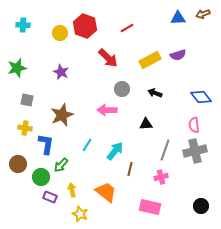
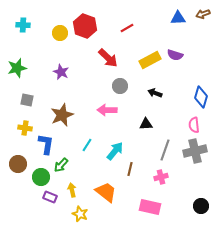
purple semicircle: moved 3 px left; rotated 35 degrees clockwise
gray circle: moved 2 px left, 3 px up
blue diamond: rotated 55 degrees clockwise
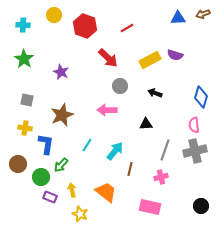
yellow circle: moved 6 px left, 18 px up
green star: moved 7 px right, 9 px up; rotated 24 degrees counterclockwise
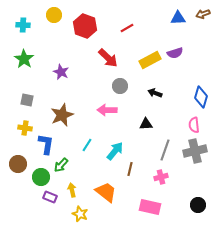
purple semicircle: moved 2 px up; rotated 35 degrees counterclockwise
black circle: moved 3 px left, 1 px up
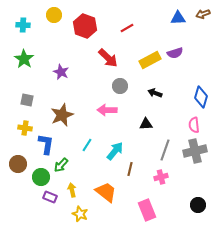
pink rectangle: moved 3 px left, 3 px down; rotated 55 degrees clockwise
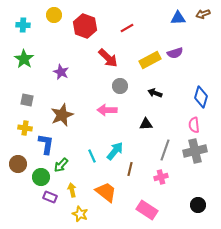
cyan line: moved 5 px right, 11 px down; rotated 56 degrees counterclockwise
pink rectangle: rotated 35 degrees counterclockwise
